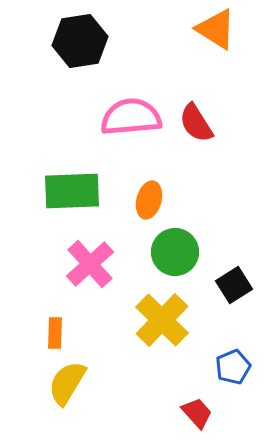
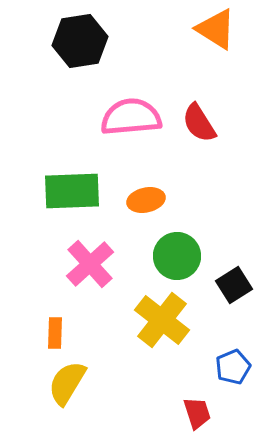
red semicircle: moved 3 px right
orange ellipse: moved 3 px left; rotated 63 degrees clockwise
green circle: moved 2 px right, 4 px down
yellow cross: rotated 6 degrees counterclockwise
red trapezoid: rotated 24 degrees clockwise
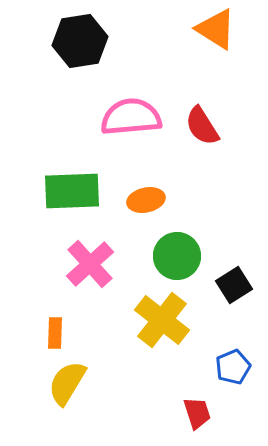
red semicircle: moved 3 px right, 3 px down
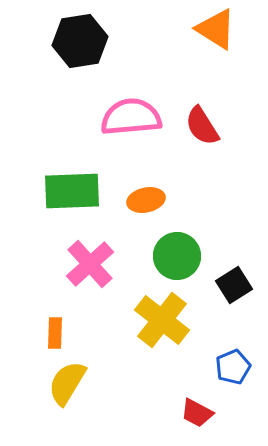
red trapezoid: rotated 136 degrees clockwise
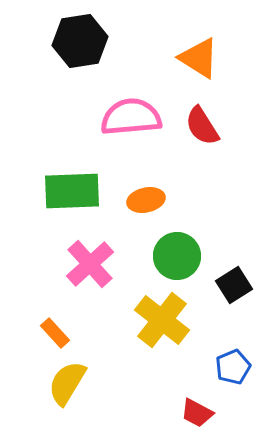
orange triangle: moved 17 px left, 29 px down
orange rectangle: rotated 44 degrees counterclockwise
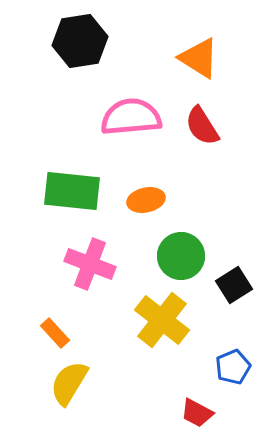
green rectangle: rotated 8 degrees clockwise
green circle: moved 4 px right
pink cross: rotated 27 degrees counterclockwise
yellow semicircle: moved 2 px right
